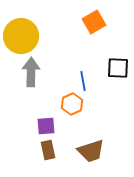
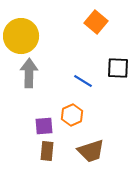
orange square: moved 2 px right; rotated 20 degrees counterclockwise
gray arrow: moved 2 px left, 1 px down
blue line: rotated 48 degrees counterclockwise
orange hexagon: moved 11 px down
purple square: moved 2 px left
brown rectangle: moved 1 px left, 1 px down; rotated 18 degrees clockwise
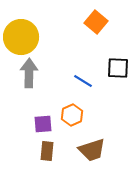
yellow circle: moved 1 px down
purple square: moved 1 px left, 2 px up
brown trapezoid: moved 1 px right, 1 px up
